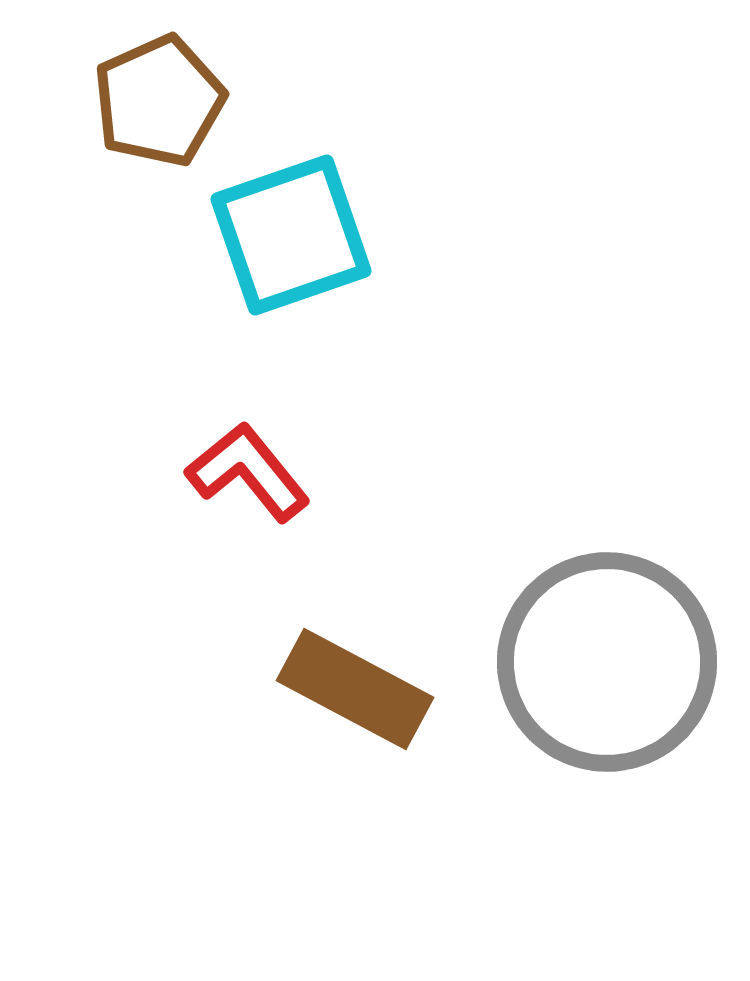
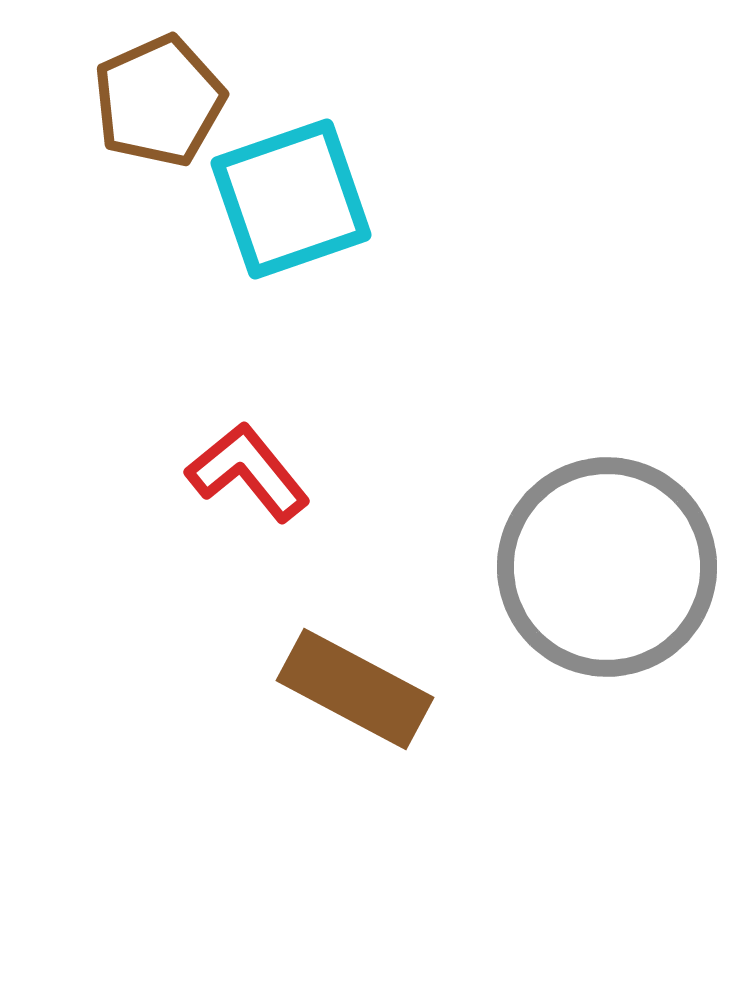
cyan square: moved 36 px up
gray circle: moved 95 px up
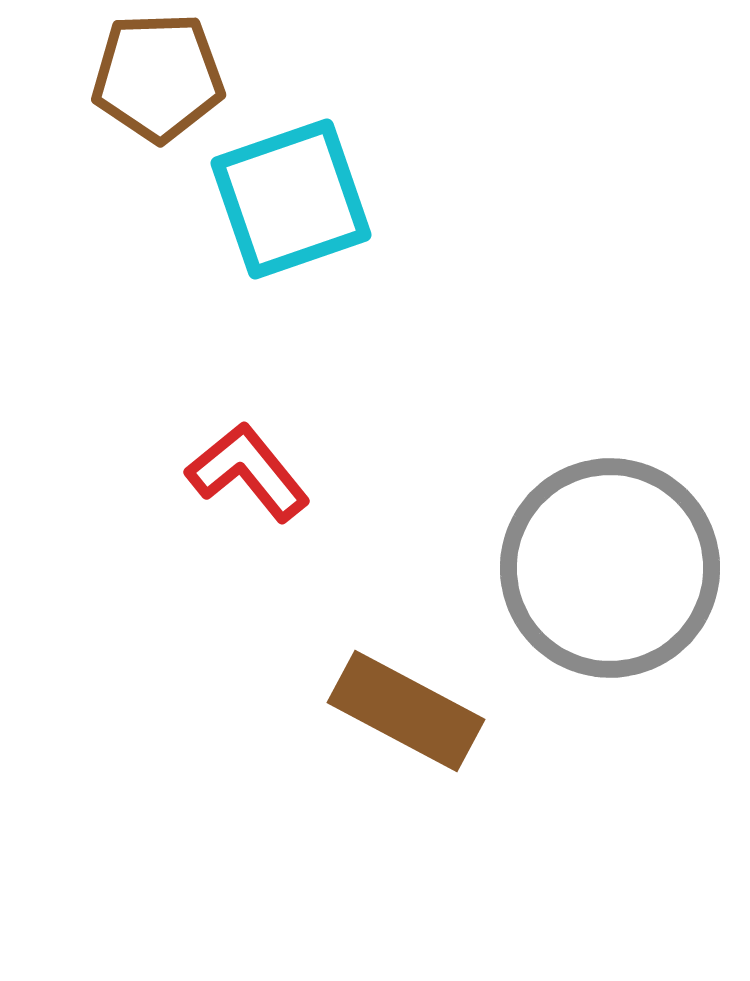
brown pentagon: moved 1 px left, 24 px up; rotated 22 degrees clockwise
gray circle: moved 3 px right, 1 px down
brown rectangle: moved 51 px right, 22 px down
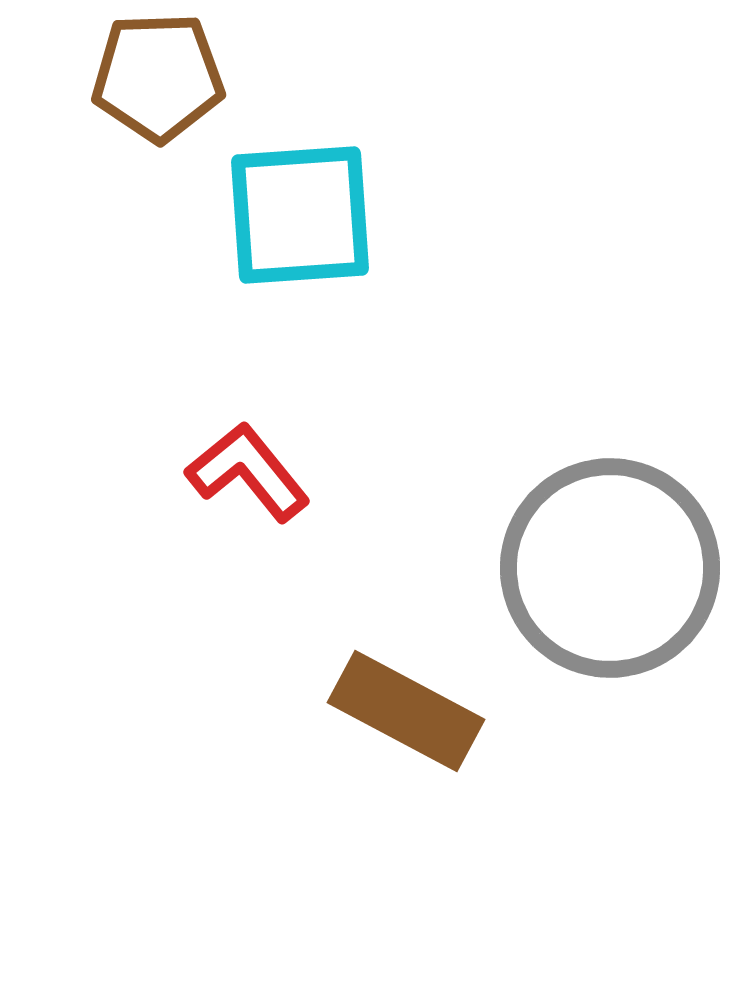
cyan square: moved 9 px right, 16 px down; rotated 15 degrees clockwise
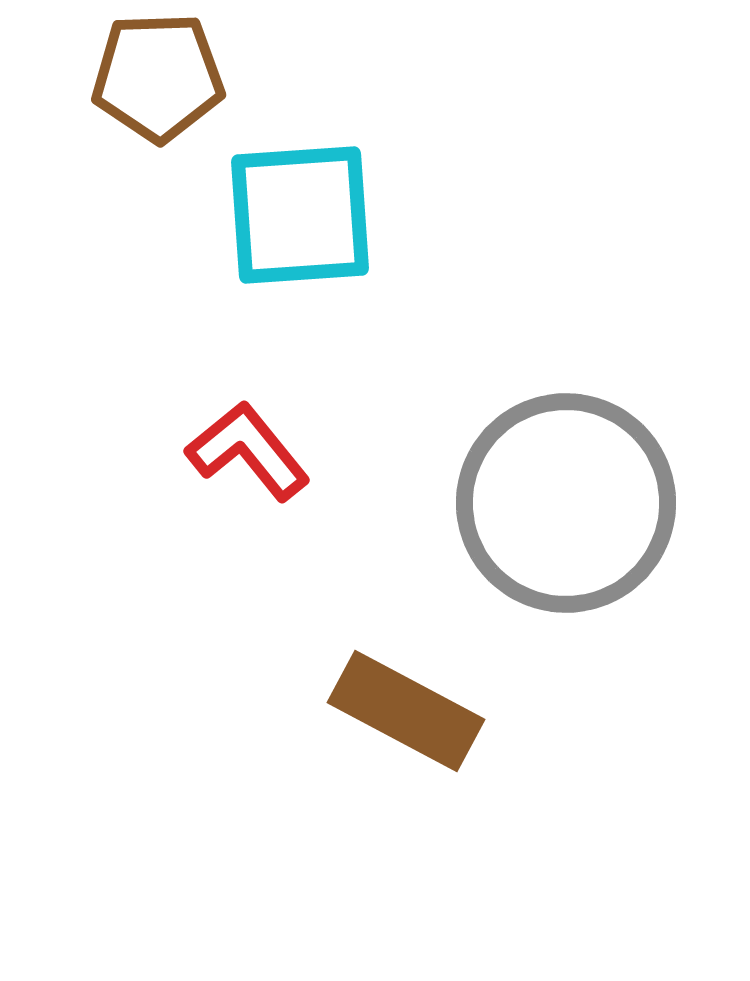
red L-shape: moved 21 px up
gray circle: moved 44 px left, 65 px up
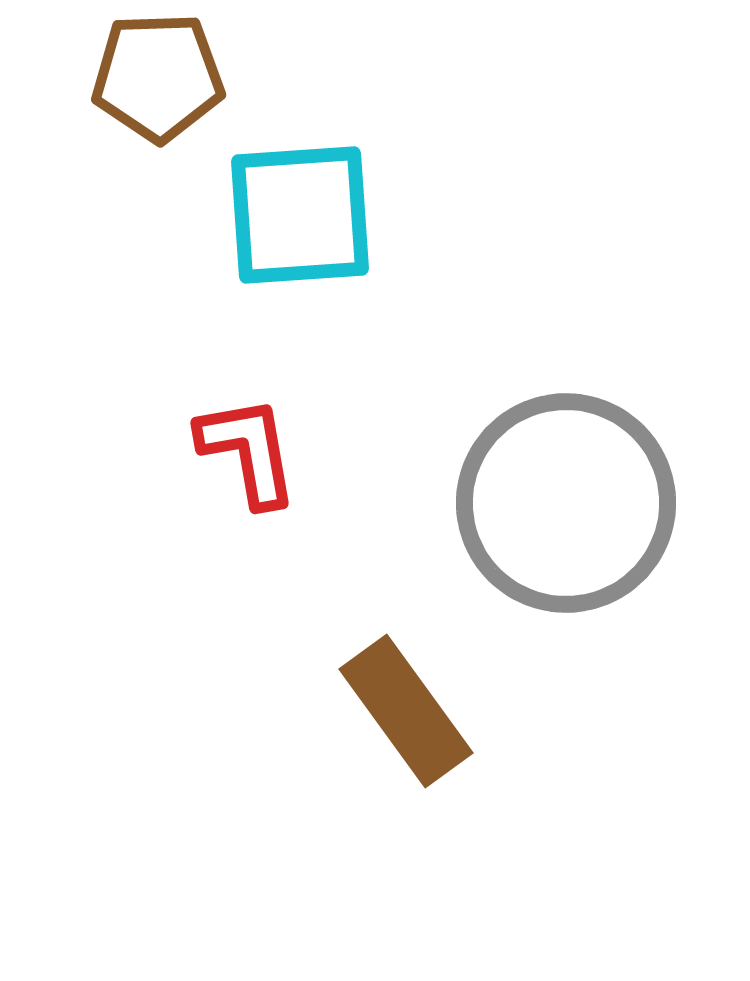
red L-shape: rotated 29 degrees clockwise
brown rectangle: rotated 26 degrees clockwise
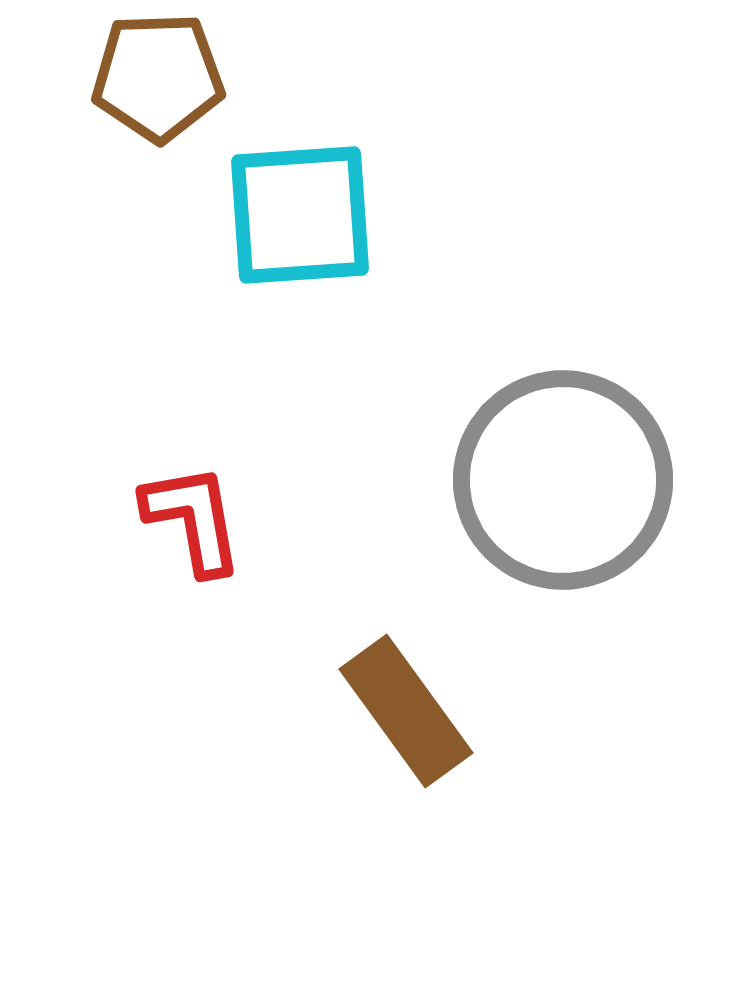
red L-shape: moved 55 px left, 68 px down
gray circle: moved 3 px left, 23 px up
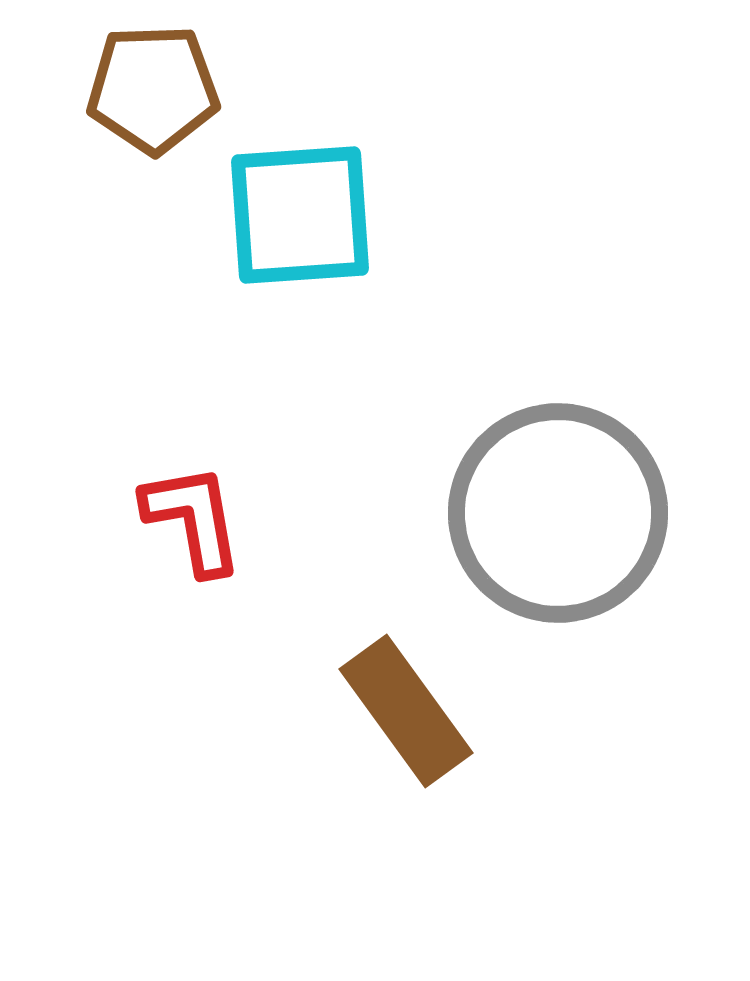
brown pentagon: moved 5 px left, 12 px down
gray circle: moved 5 px left, 33 px down
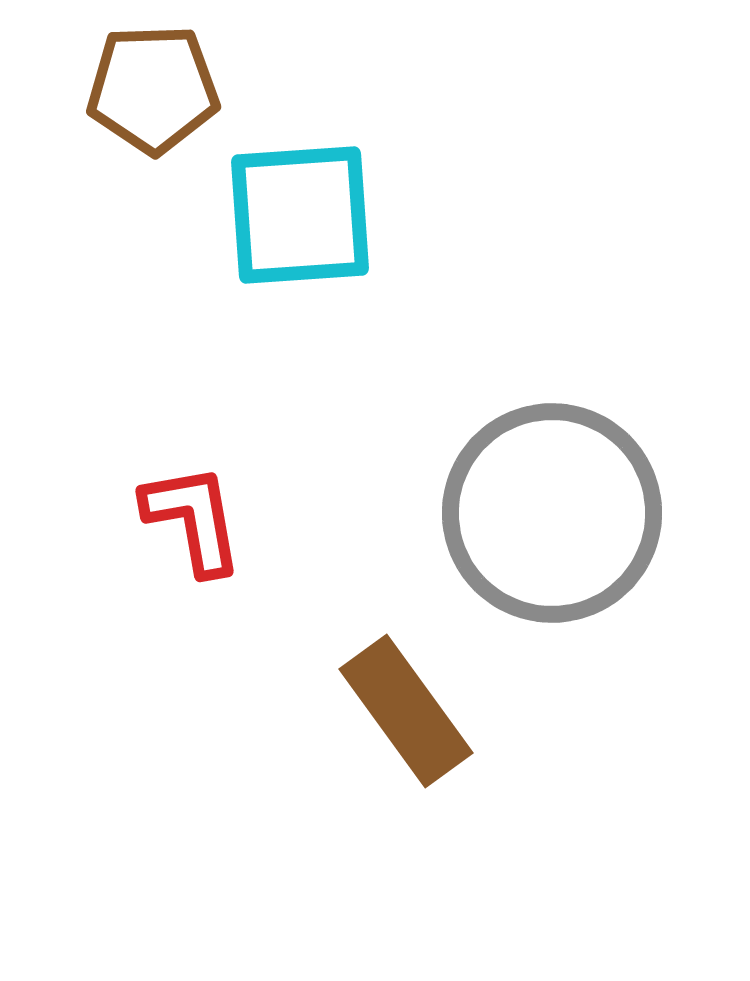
gray circle: moved 6 px left
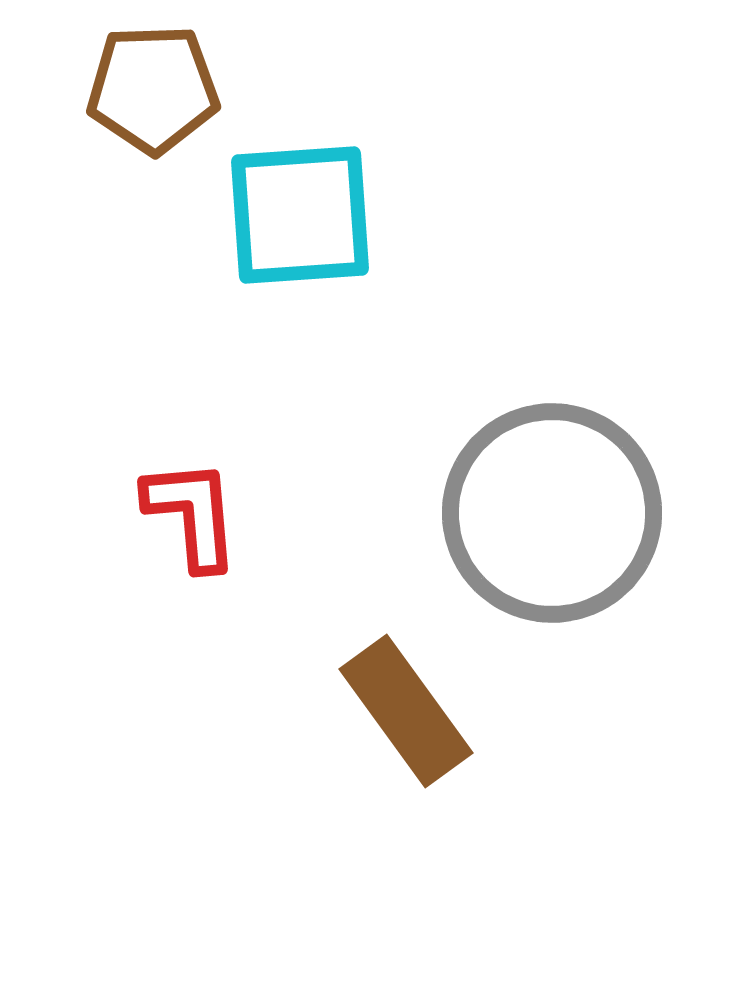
red L-shape: moved 1 px left, 5 px up; rotated 5 degrees clockwise
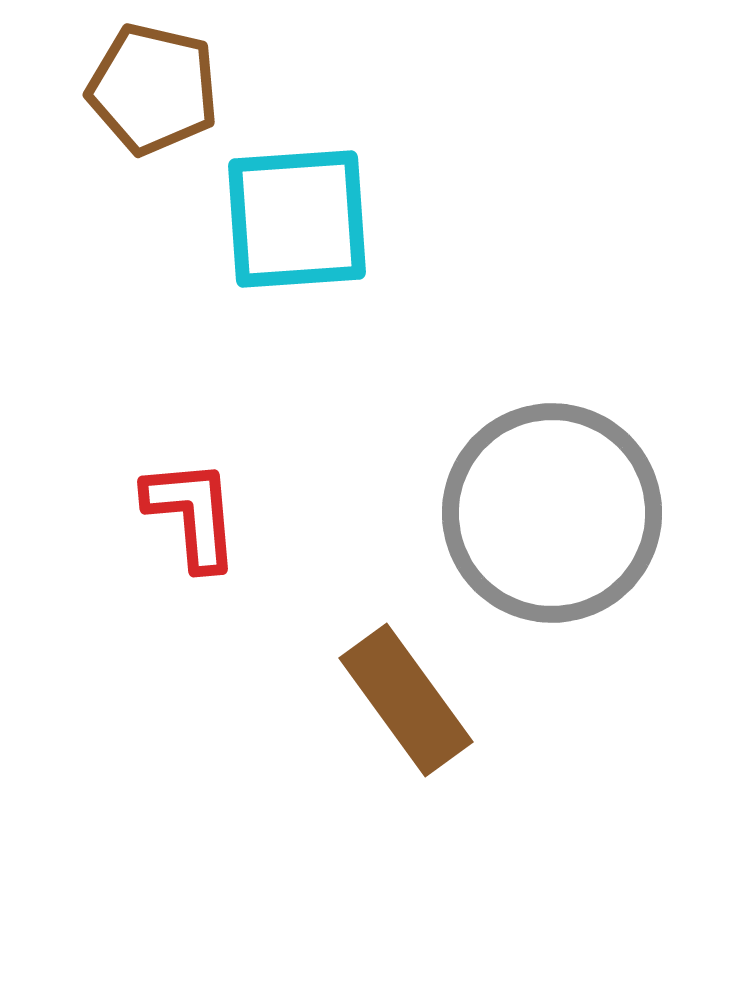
brown pentagon: rotated 15 degrees clockwise
cyan square: moved 3 px left, 4 px down
brown rectangle: moved 11 px up
